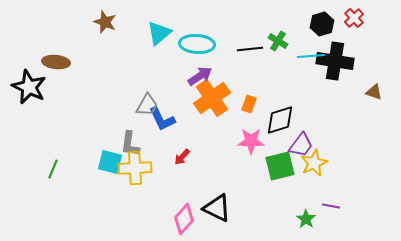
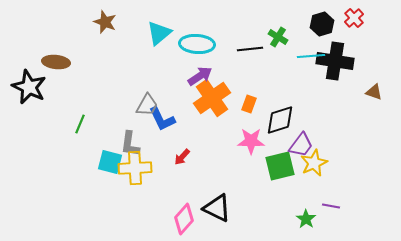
green cross: moved 4 px up
green line: moved 27 px right, 45 px up
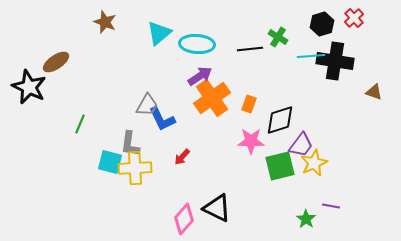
brown ellipse: rotated 40 degrees counterclockwise
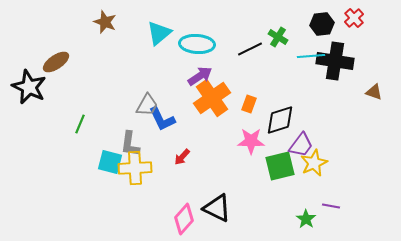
black hexagon: rotated 10 degrees clockwise
black line: rotated 20 degrees counterclockwise
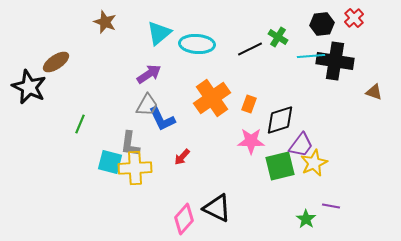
purple arrow: moved 51 px left, 2 px up
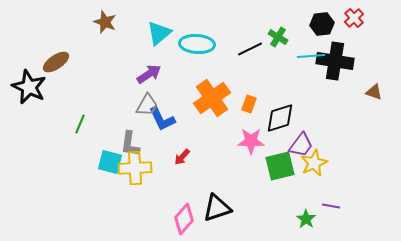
black diamond: moved 2 px up
black triangle: rotated 44 degrees counterclockwise
